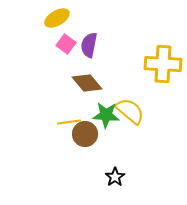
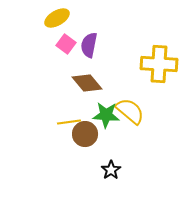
yellow cross: moved 4 px left
black star: moved 4 px left, 7 px up
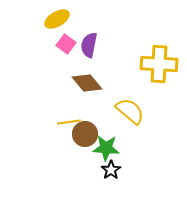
yellow ellipse: moved 1 px down
green star: moved 33 px down
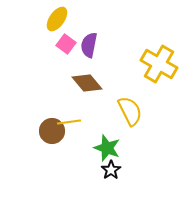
yellow ellipse: rotated 25 degrees counterclockwise
yellow cross: rotated 27 degrees clockwise
yellow semicircle: rotated 24 degrees clockwise
brown circle: moved 33 px left, 3 px up
green star: moved 1 px right; rotated 16 degrees clockwise
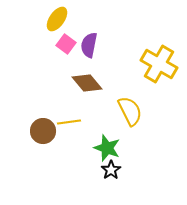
brown circle: moved 9 px left
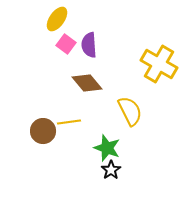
purple semicircle: rotated 15 degrees counterclockwise
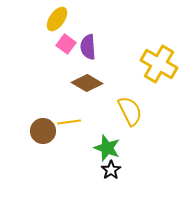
purple semicircle: moved 1 px left, 2 px down
brown diamond: rotated 20 degrees counterclockwise
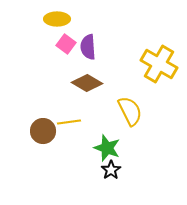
yellow ellipse: rotated 55 degrees clockwise
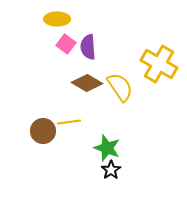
yellow semicircle: moved 10 px left, 24 px up; rotated 8 degrees counterclockwise
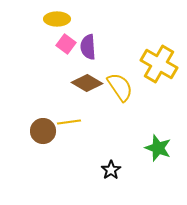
green star: moved 51 px right
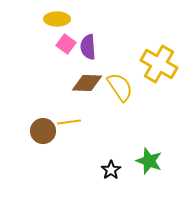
brown diamond: rotated 28 degrees counterclockwise
green star: moved 9 px left, 13 px down
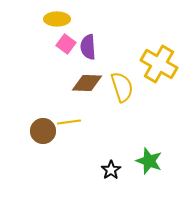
yellow semicircle: moved 2 px right; rotated 16 degrees clockwise
